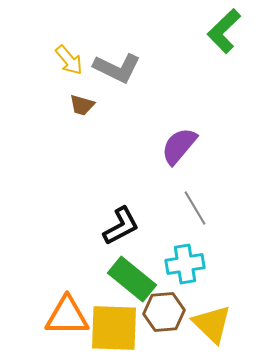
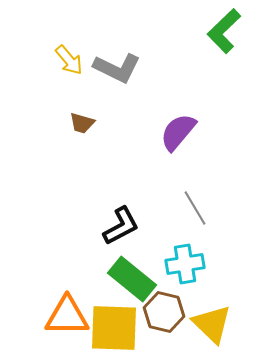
brown trapezoid: moved 18 px down
purple semicircle: moved 1 px left, 14 px up
brown hexagon: rotated 18 degrees clockwise
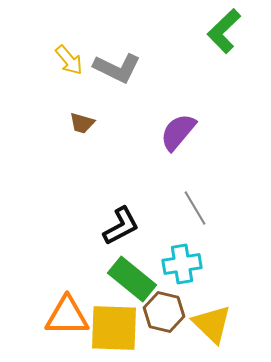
cyan cross: moved 3 px left
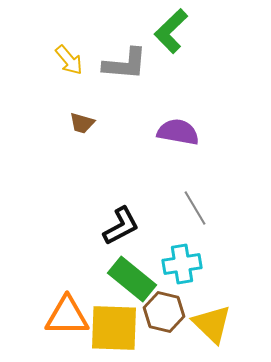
green L-shape: moved 53 px left
gray L-shape: moved 8 px right, 4 px up; rotated 21 degrees counterclockwise
purple semicircle: rotated 60 degrees clockwise
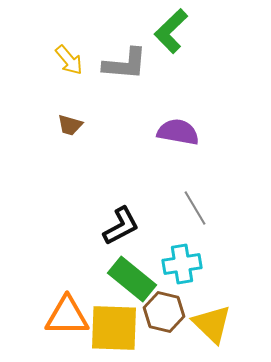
brown trapezoid: moved 12 px left, 2 px down
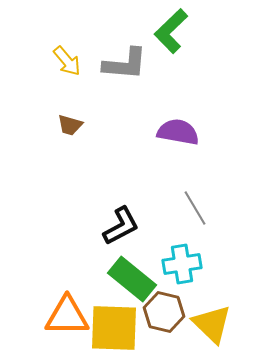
yellow arrow: moved 2 px left, 1 px down
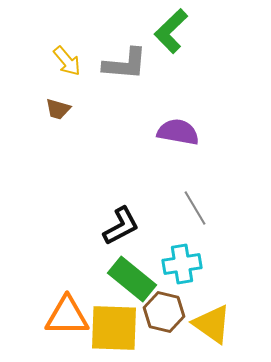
brown trapezoid: moved 12 px left, 16 px up
yellow triangle: rotated 9 degrees counterclockwise
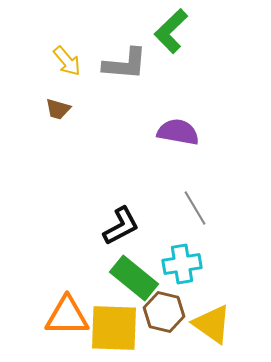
green rectangle: moved 2 px right, 1 px up
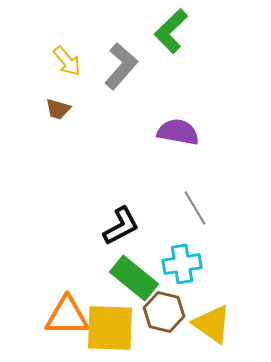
gray L-shape: moved 4 px left, 2 px down; rotated 54 degrees counterclockwise
yellow square: moved 4 px left
